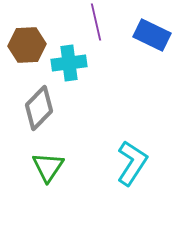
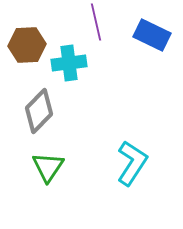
gray diamond: moved 3 px down
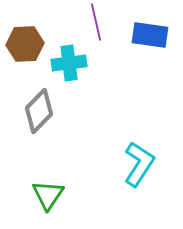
blue rectangle: moved 2 px left; rotated 18 degrees counterclockwise
brown hexagon: moved 2 px left, 1 px up
cyan L-shape: moved 7 px right, 1 px down
green triangle: moved 28 px down
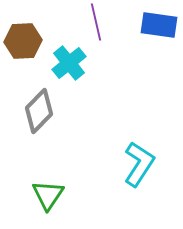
blue rectangle: moved 9 px right, 10 px up
brown hexagon: moved 2 px left, 3 px up
cyan cross: rotated 32 degrees counterclockwise
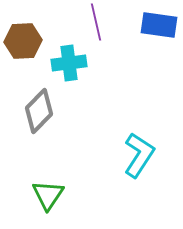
cyan cross: rotated 32 degrees clockwise
cyan L-shape: moved 9 px up
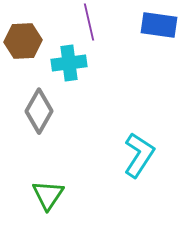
purple line: moved 7 px left
gray diamond: rotated 15 degrees counterclockwise
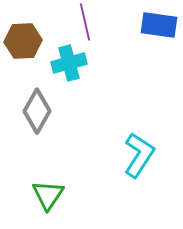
purple line: moved 4 px left
cyan cross: rotated 8 degrees counterclockwise
gray diamond: moved 2 px left
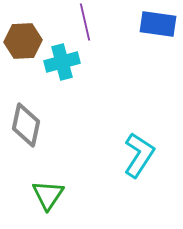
blue rectangle: moved 1 px left, 1 px up
cyan cross: moved 7 px left, 1 px up
gray diamond: moved 11 px left, 14 px down; rotated 18 degrees counterclockwise
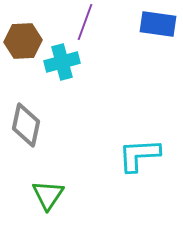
purple line: rotated 33 degrees clockwise
cyan L-shape: rotated 126 degrees counterclockwise
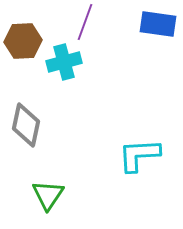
cyan cross: moved 2 px right
